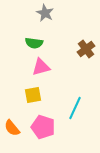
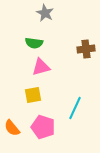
brown cross: rotated 30 degrees clockwise
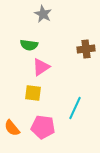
gray star: moved 2 px left, 1 px down
green semicircle: moved 5 px left, 2 px down
pink triangle: rotated 18 degrees counterclockwise
yellow square: moved 2 px up; rotated 18 degrees clockwise
pink pentagon: rotated 10 degrees counterclockwise
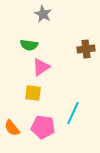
cyan line: moved 2 px left, 5 px down
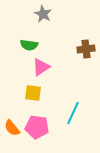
pink pentagon: moved 6 px left
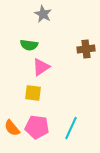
cyan line: moved 2 px left, 15 px down
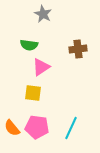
brown cross: moved 8 px left
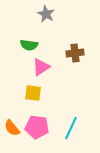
gray star: moved 3 px right
brown cross: moved 3 px left, 4 px down
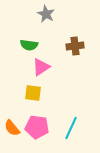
brown cross: moved 7 px up
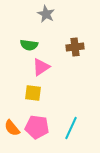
brown cross: moved 1 px down
